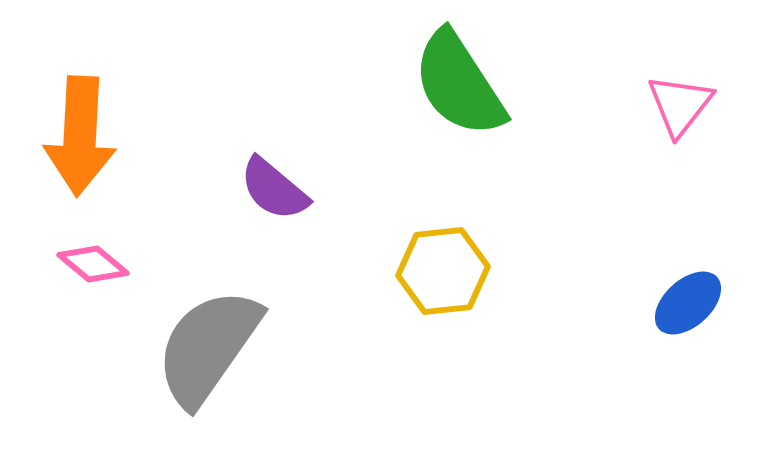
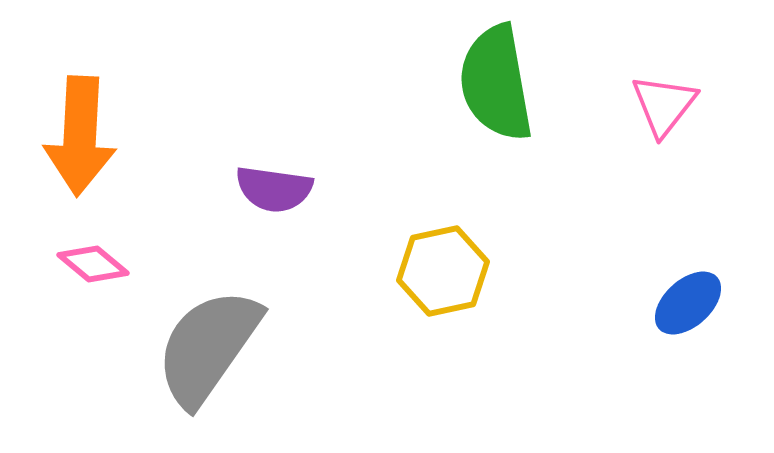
green semicircle: moved 37 px right, 1 px up; rotated 23 degrees clockwise
pink triangle: moved 16 px left
purple semicircle: rotated 32 degrees counterclockwise
yellow hexagon: rotated 6 degrees counterclockwise
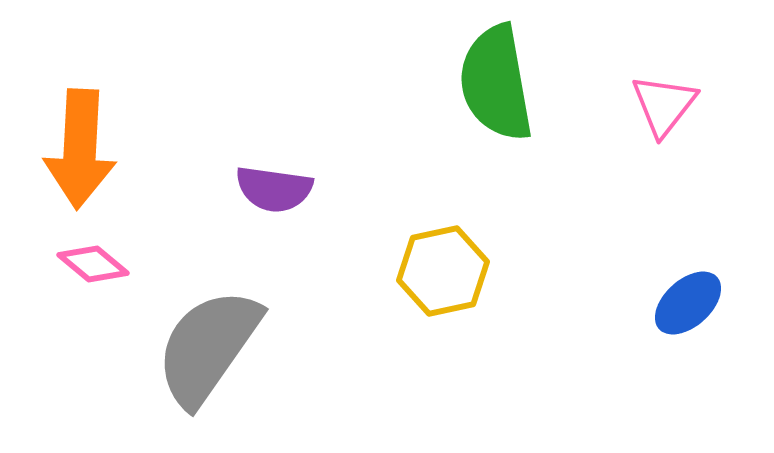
orange arrow: moved 13 px down
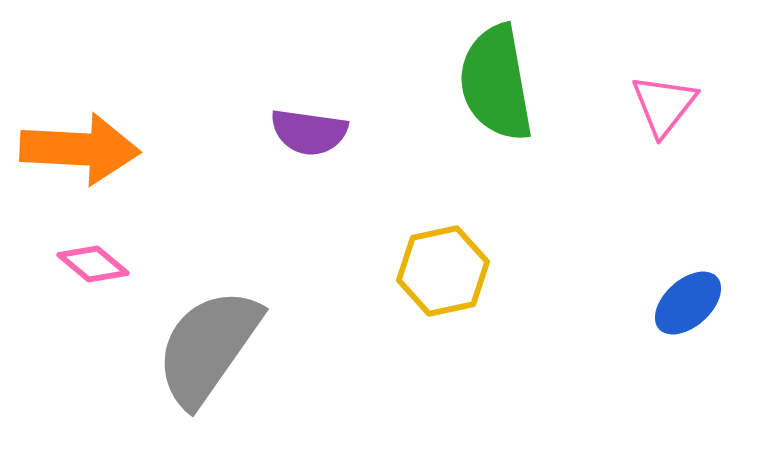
orange arrow: rotated 90 degrees counterclockwise
purple semicircle: moved 35 px right, 57 px up
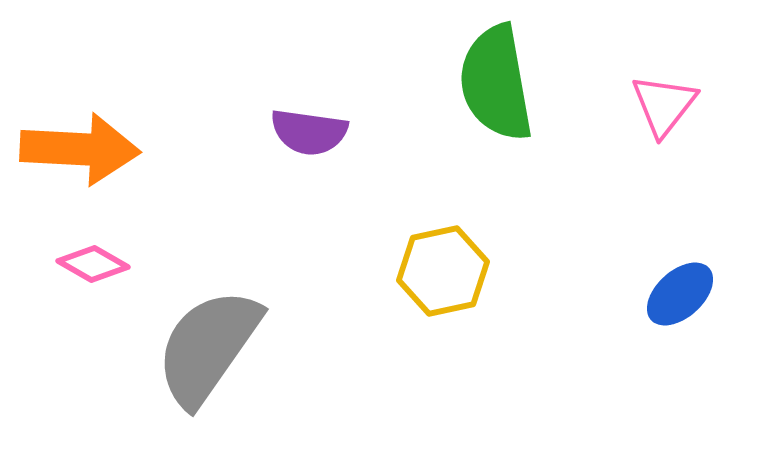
pink diamond: rotated 10 degrees counterclockwise
blue ellipse: moved 8 px left, 9 px up
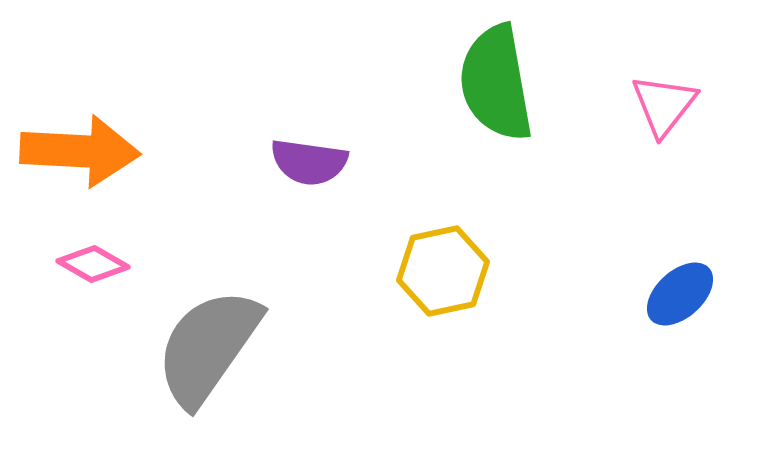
purple semicircle: moved 30 px down
orange arrow: moved 2 px down
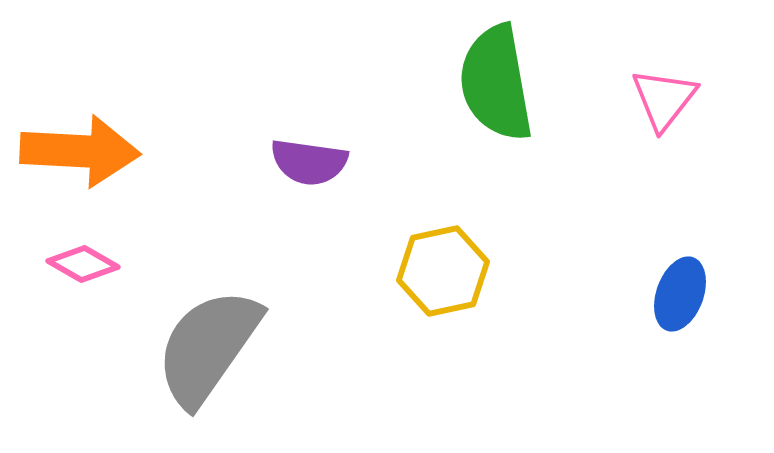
pink triangle: moved 6 px up
pink diamond: moved 10 px left
blue ellipse: rotated 28 degrees counterclockwise
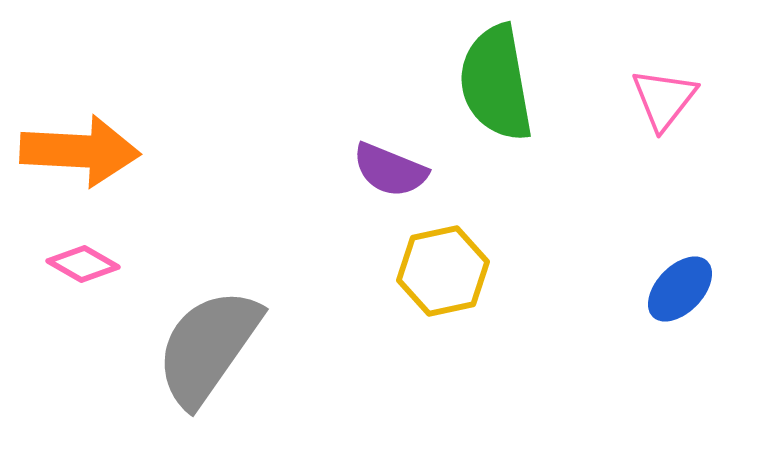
purple semicircle: moved 81 px right, 8 px down; rotated 14 degrees clockwise
blue ellipse: moved 5 px up; rotated 24 degrees clockwise
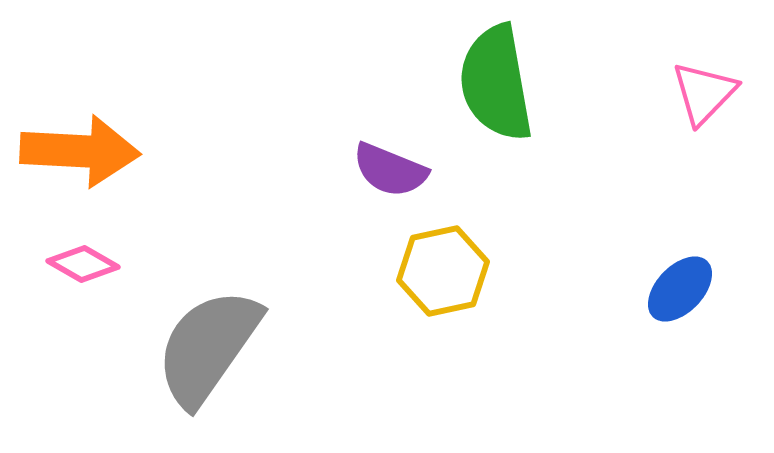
pink triangle: moved 40 px right, 6 px up; rotated 6 degrees clockwise
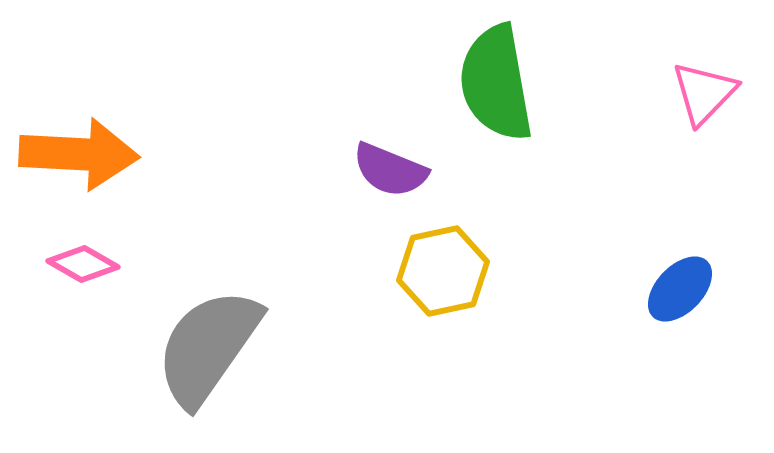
orange arrow: moved 1 px left, 3 px down
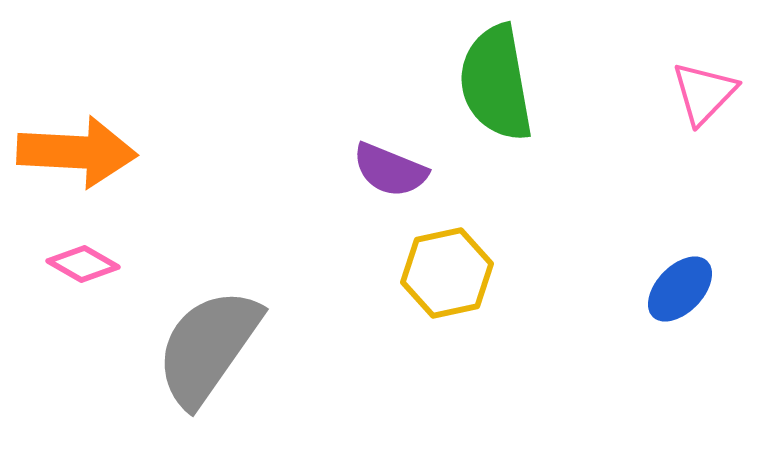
orange arrow: moved 2 px left, 2 px up
yellow hexagon: moved 4 px right, 2 px down
